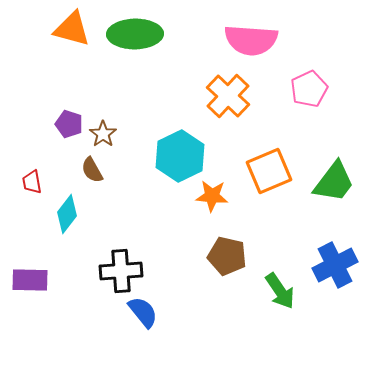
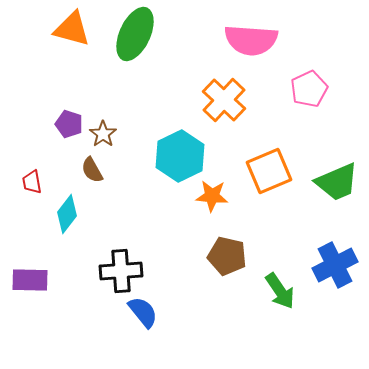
green ellipse: rotated 64 degrees counterclockwise
orange cross: moved 4 px left, 4 px down
green trapezoid: moved 3 px right; rotated 30 degrees clockwise
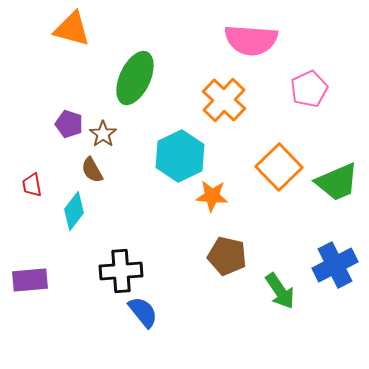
green ellipse: moved 44 px down
orange square: moved 10 px right, 4 px up; rotated 21 degrees counterclockwise
red trapezoid: moved 3 px down
cyan diamond: moved 7 px right, 3 px up
purple rectangle: rotated 6 degrees counterclockwise
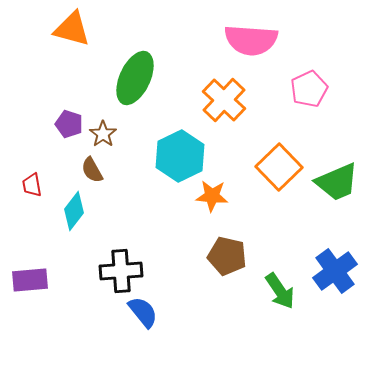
blue cross: moved 6 px down; rotated 9 degrees counterclockwise
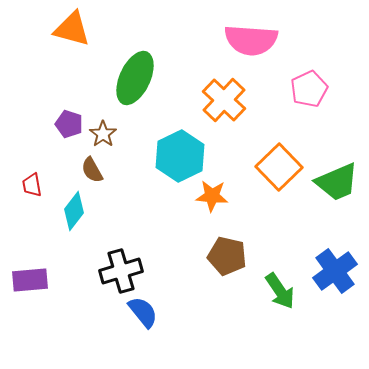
black cross: rotated 12 degrees counterclockwise
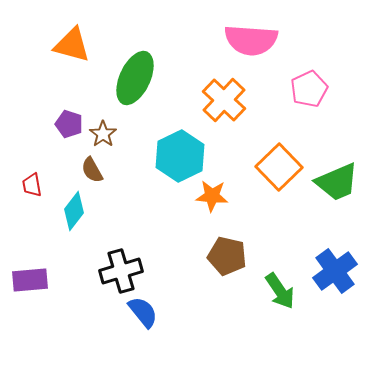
orange triangle: moved 16 px down
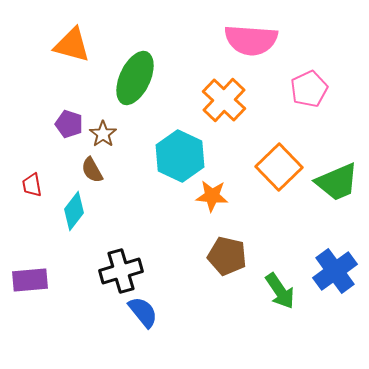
cyan hexagon: rotated 9 degrees counterclockwise
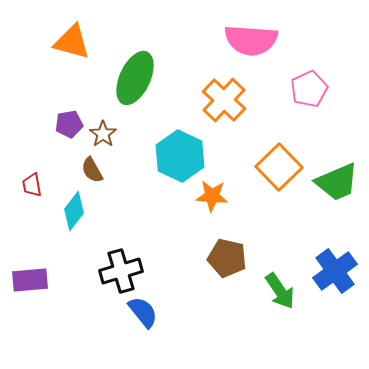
orange triangle: moved 3 px up
purple pentagon: rotated 28 degrees counterclockwise
brown pentagon: moved 2 px down
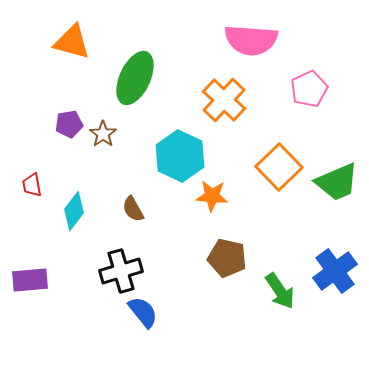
brown semicircle: moved 41 px right, 39 px down
